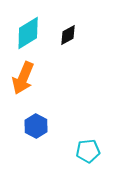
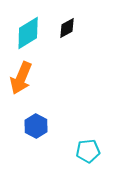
black diamond: moved 1 px left, 7 px up
orange arrow: moved 2 px left
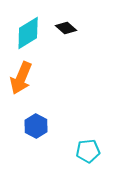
black diamond: moved 1 px left; rotated 70 degrees clockwise
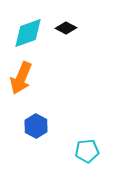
black diamond: rotated 15 degrees counterclockwise
cyan diamond: rotated 12 degrees clockwise
cyan pentagon: moved 1 px left
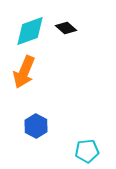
black diamond: rotated 15 degrees clockwise
cyan diamond: moved 2 px right, 2 px up
orange arrow: moved 3 px right, 6 px up
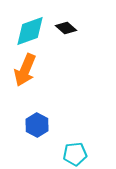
orange arrow: moved 1 px right, 2 px up
blue hexagon: moved 1 px right, 1 px up
cyan pentagon: moved 12 px left, 3 px down
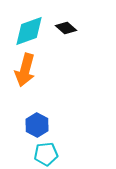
cyan diamond: moved 1 px left
orange arrow: rotated 8 degrees counterclockwise
cyan pentagon: moved 29 px left
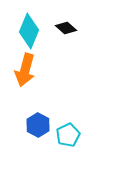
cyan diamond: rotated 48 degrees counterclockwise
blue hexagon: moved 1 px right
cyan pentagon: moved 22 px right, 19 px up; rotated 20 degrees counterclockwise
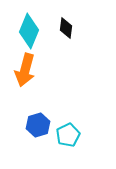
black diamond: rotated 55 degrees clockwise
blue hexagon: rotated 15 degrees clockwise
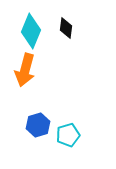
cyan diamond: moved 2 px right
cyan pentagon: rotated 10 degrees clockwise
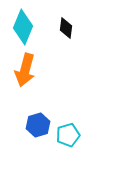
cyan diamond: moved 8 px left, 4 px up
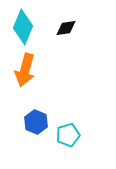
black diamond: rotated 75 degrees clockwise
blue hexagon: moved 2 px left, 3 px up; rotated 20 degrees counterclockwise
